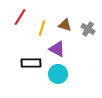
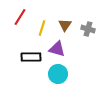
brown triangle: rotated 48 degrees clockwise
gray cross: rotated 16 degrees counterclockwise
purple triangle: rotated 12 degrees counterclockwise
black rectangle: moved 6 px up
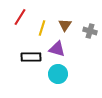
gray cross: moved 2 px right, 2 px down
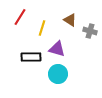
brown triangle: moved 5 px right, 5 px up; rotated 32 degrees counterclockwise
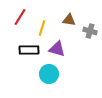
brown triangle: moved 1 px left; rotated 24 degrees counterclockwise
black rectangle: moved 2 px left, 7 px up
cyan circle: moved 9 px left
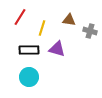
cyan circle: moved 20 px left, 3 px down
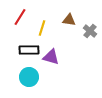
gray cross: rotated 24 degrees clockwise
purple triangle: moved 6 px left, 8 px down
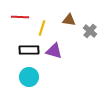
red line: rotated 60 degrees clockwise
purple triangle: moved 3 px right, 6 px up
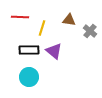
purple triangle: rotated 24 degrees clockwise
